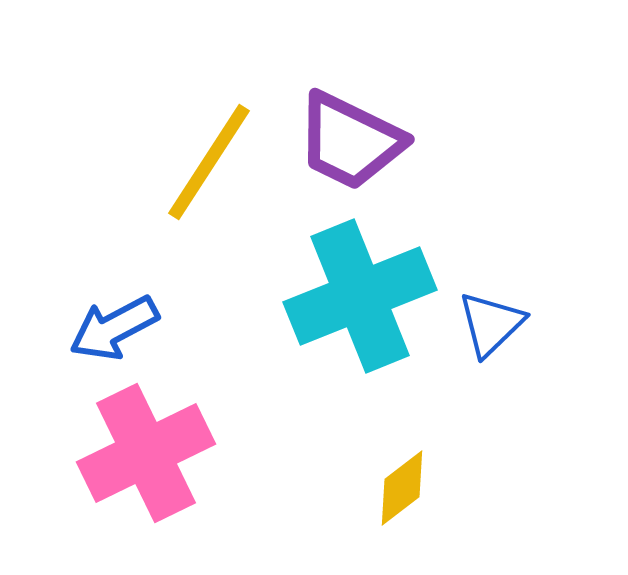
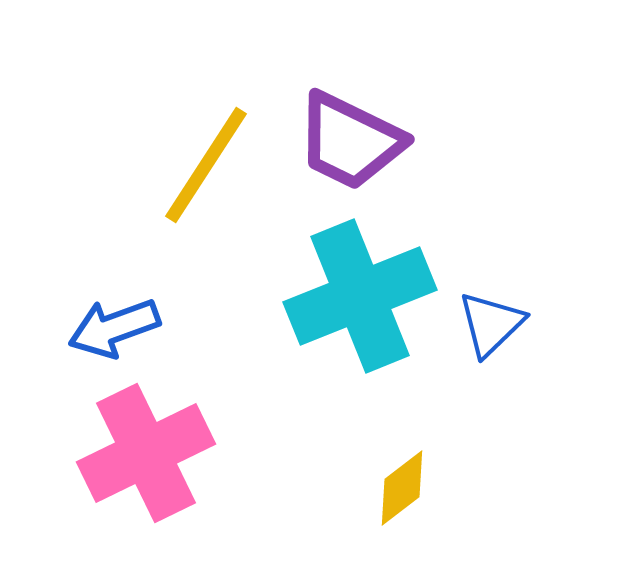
yellow line: moved 3 px left, 3 px down
blue arrow: rotated 8 degrees clockwise
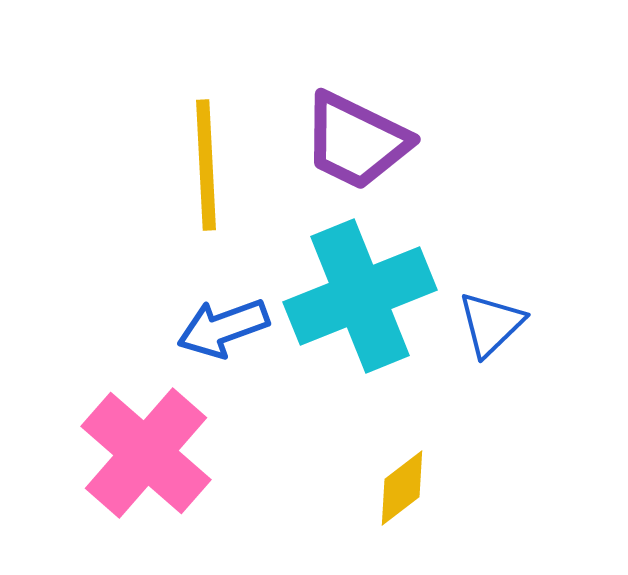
purple trapezoid: moved 6 px right
yellow line: rotated 36 degrees counterclockwise
blue arrow: moved 109 px right
pink cross: rotated 23 degrees counterclockwise
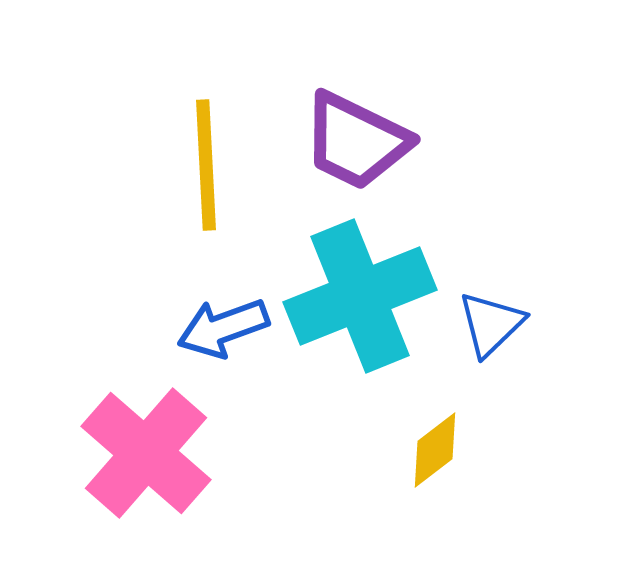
yellow diamond: moved 33 px right, 38 px up
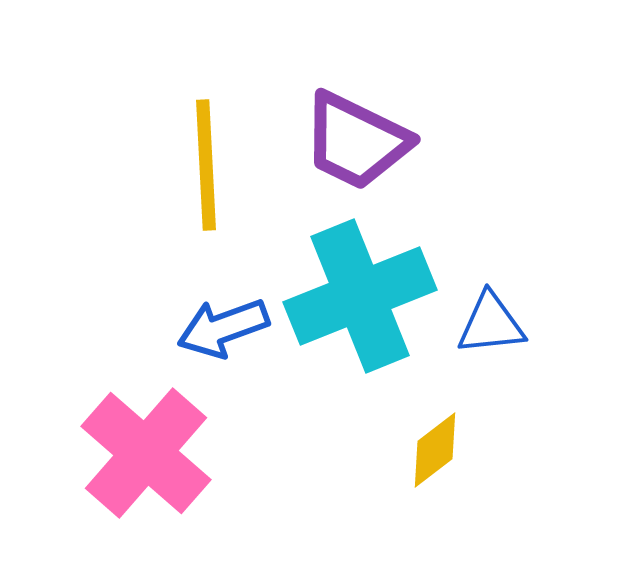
blue triangle: rotated 38 degrees clockwise
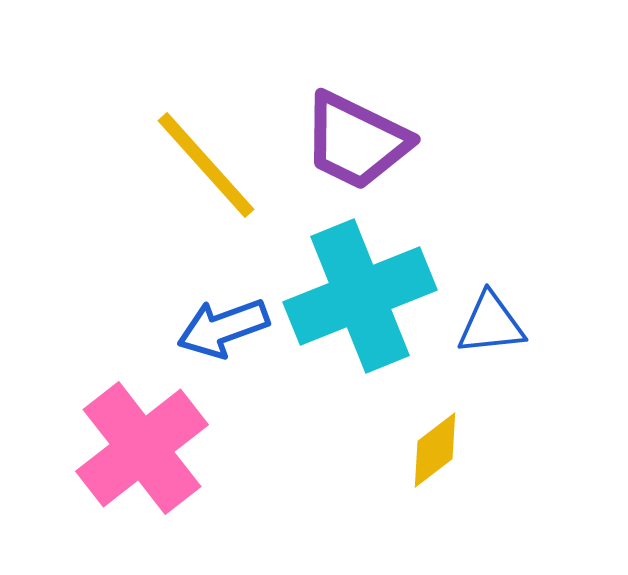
yellow line: rotated 39 degrees counterclockwise
pink cross: moved 4 px left, 5 px up; rotated 11 degrees clockwise
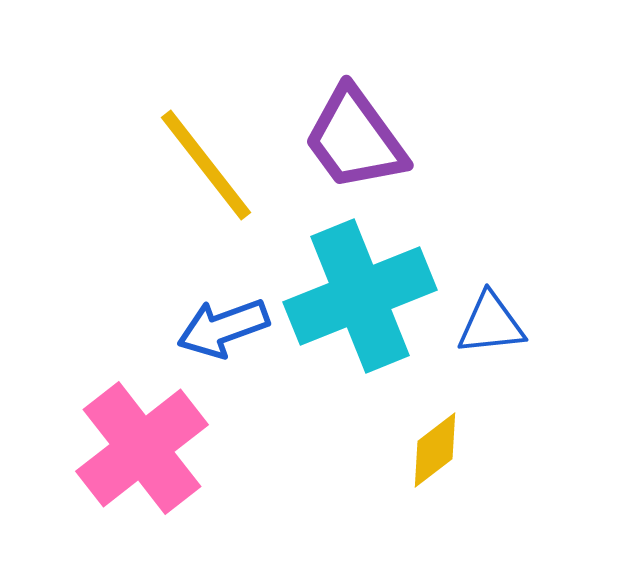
purple trapezoid: moved 1 px left, 2 px up; rotated 28 degrees clockwise
yellow line: rotated 4 degrees clockwise
